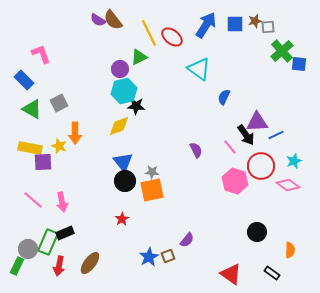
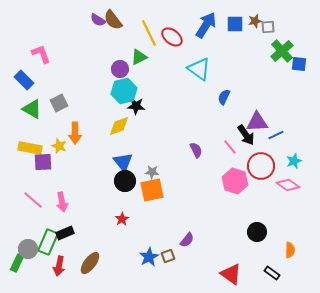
green rectangle at (17, 266): moved 3 px up
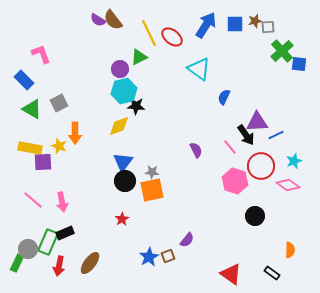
blue triangle at (123, 162): rotated 15 degrees clockwise
black circle at (257, 232): moved 2 px left, 16 px up
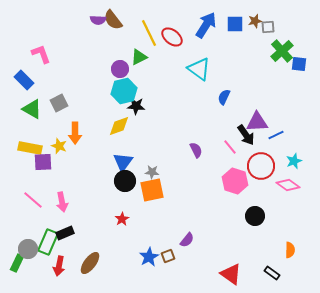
purple semicircle at (98, 20): rotated 28 degrees counterclockwise
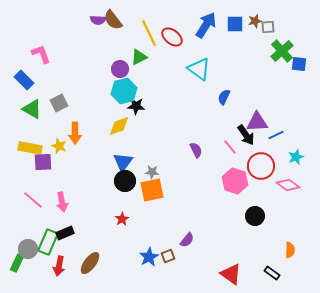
cyan star at (294, 161): moved 2 px right, 4 px up
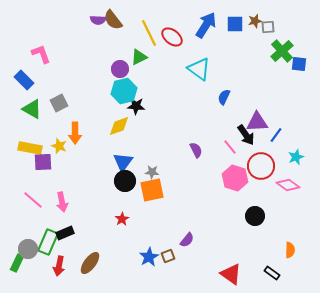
blue line at (276, 135): rotated 28 degrees counterclockwise
pink hexagon at (235, 181): moved 3 px up
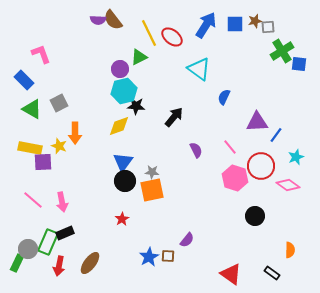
green cross at (282, 51): rotated 10 degrees clockwise
black arrow at (246, 135): moved 72 px left, 18 px up; rotated 105 degrees counterclockwise
brown square at (168, 256): rotated 24 degrees clockwise
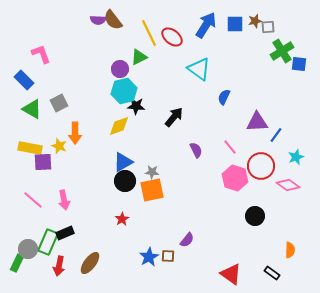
blue triangle at (123, 162): rotated 25 degrees clockwise
pink arrow at (62, 202): moved 2 px right, 2 px up
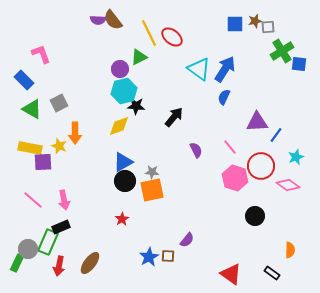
blue arrow at (206, 25): moved 19 px right, 44 px down
black rectangle at (65, 233): moved 4 px left, 6 px up
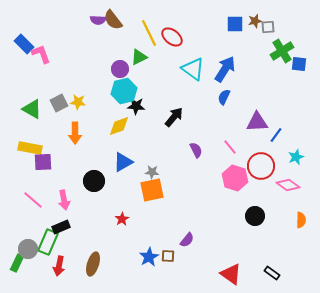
cyan triangle at (199, 69): moved 6 px left
blue rectangle at (24, 80): moved 36 px up
yellow star at (59, 146): moved 19 px right, 44 px up; rotated 14 degrees counterclockwise
black circle at (125, 181): moved 31 px left
orange semicircle at (290, 250): moved 11 px right, 30 px up
brown ellipse at (90, 263): moved 3 px right, 1 px down; rotated 20 degrees counterclockwise
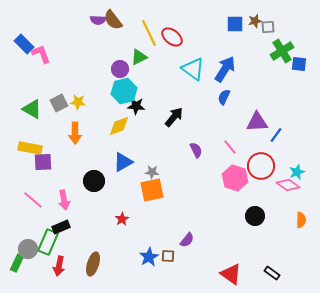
cyan star at (296, 157): moved 1 px right, 15 px down
